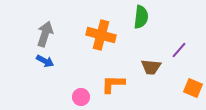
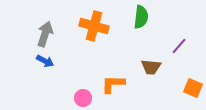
orange cross: moved 7 px left, 9 px up
purple line: moved 4 px up
pink circle: moved 2 px right, 1 px down
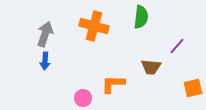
purple line: moved 2 px left
blue arrow: rotated 66 degrees clockwise
orange square: rotated 36 degrees counterclockwise
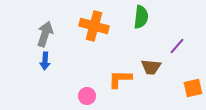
orange L-shape: moved 7 px right, 5 px up
pink circle: moved 4 px right, 2 px up
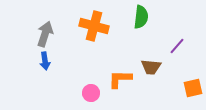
blue arrow: rotated 12 degrees counterclockwise
pink circle: moved 4 px right, 3 px up
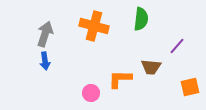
green semicircle: moved 2 px down
orange square: moved 3 px left, 1 px up
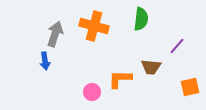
gray arrow: moved 10 px right
pink circle: moved 1 px right, 1 px up
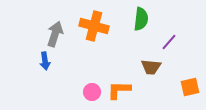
purple line: moved 8 px left, 4 px up
orange L-shape: moved 1 px left, 11 px down
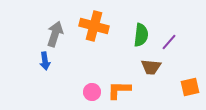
green semicircle: moved 16 px down
